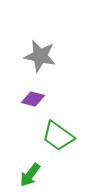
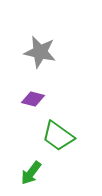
gray star: moved 4 px up
green arrow: moved 1 px right, 2 px up
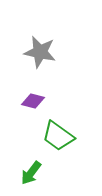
purple diamond: moved 2 px down
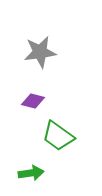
gray star: rotated 20 degrees counterclockwise
green arrow: rotated 135 degrees counterclockwise
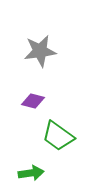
gray star: moved 1 px up
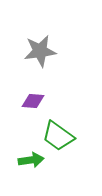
purple diamond: rotated 10 degrees counterclockwise
green arrow: moved 13 px up
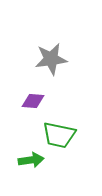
gray star: moved 11 px right, 8 px down
green trapezoid: moved 1 px right, 1 px up; rotated 24 degrees counterclockwise
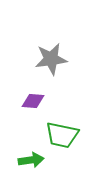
green trapezoid: moved 3 px right
